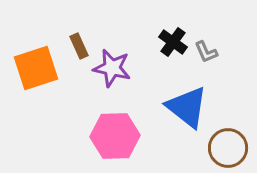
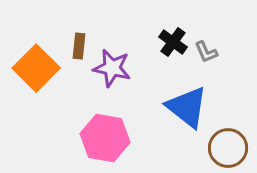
brown rectangle: rotated 30 degrees clockwise
orange square: rotated 27 degrees counterclockwise
pink hexagon: moved 10 px left, 2 px down; rotated 12 degrees clockwise
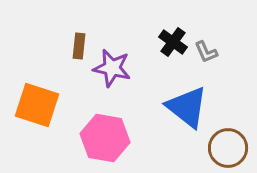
orange square: moved 1 px right, 37 px down; rotated 27 degrees counterclockwise
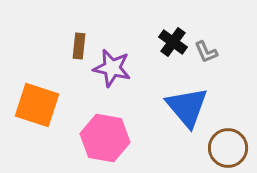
blue triangle: rotated 12 degrees clockwise
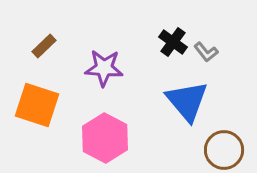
brown rectangle: moved 35 px left; rotated 40 degrees clockwise
gray L-shape: rotated 15 degrees counterclockwise
purple star: moved 8 px left; rotated 9 degrees counterclockwise
blue triangle: moved 6 px up
pink hexagon: rotated 18 degrees clockwise
brown circle: moved 4 px left, 2 px down
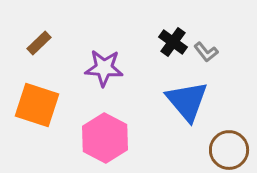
brown rectangle: moved 5 px left, 3 px up
brown circle: moved 5 px right
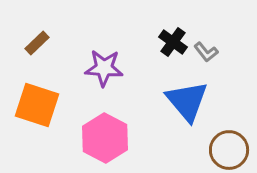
brown rectangle: moved 2 px left
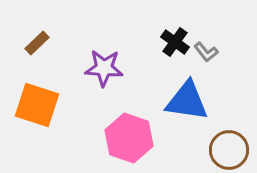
black cross: moved 2 px right
blue triangle: rotated 42 degrees counterclockwise
pink hexagon: moved 24 px right; rotated 9 degrees counterclockwise
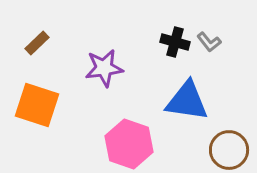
black cross: rotated 20 degrees counterclockwise
gray L-shape: moved 3 px right, 10 px up
purple star: rotated 12 degrees counterclockwise
pink hexagon: moved 6 px down
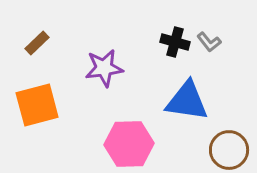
orange square: rotated 33 degrees counterclockwise
pink hexagon: rotated 21 degrees counterclockwise
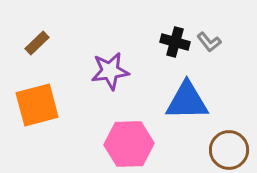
purple star: moved 6 px right, 3 px down
blue triangle: rotated 9 degrees counterclockwise
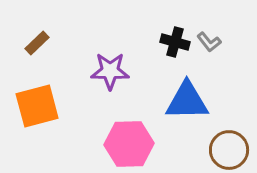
purple star: rotated 9 degrees clockwise
orange square: moved 1 px down
